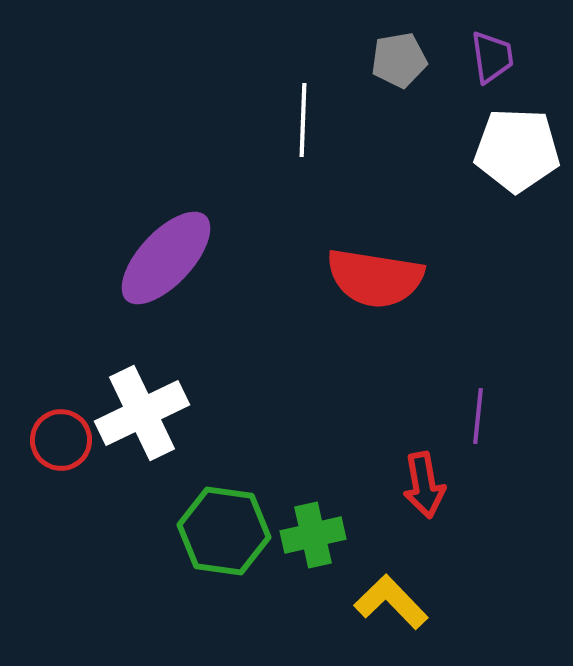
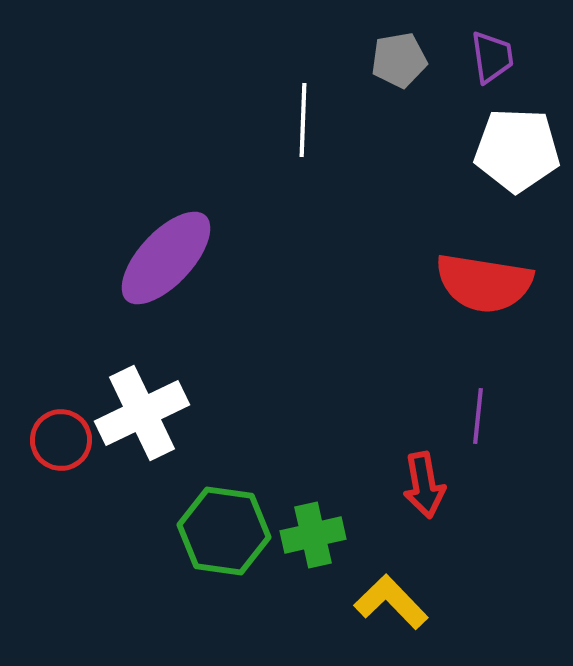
red semicircle: moved 109 px right, 5 px down
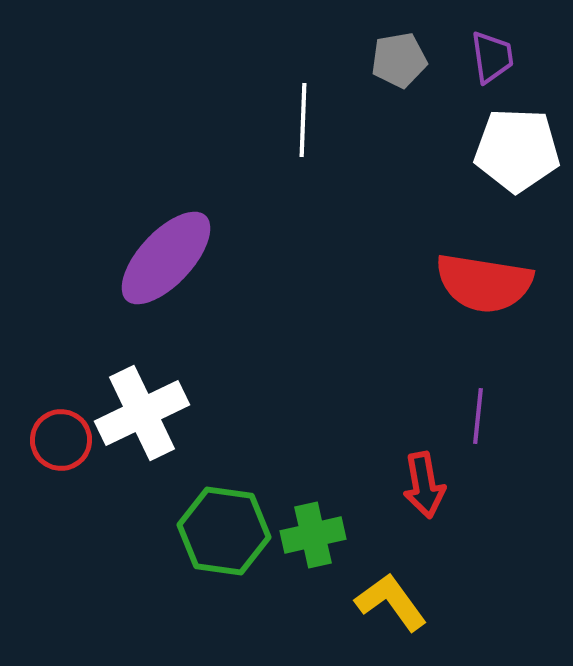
yellow L-shape: rotated 8 degrees clockwise
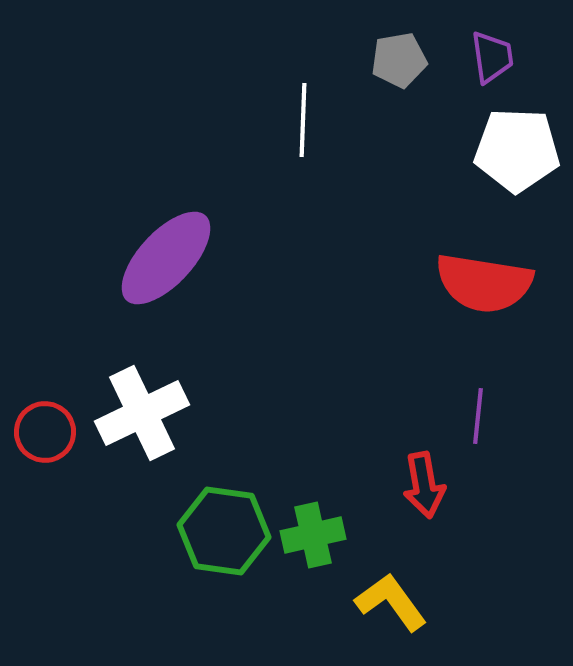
red circle: moved 16 px left, 8 px up
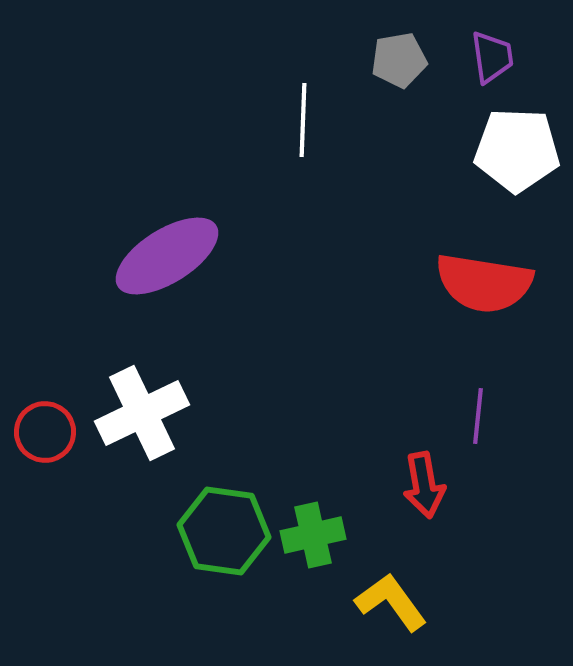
purple ellipse: moved 1 px right, 2 px up; rotated 15 degrees clockwise
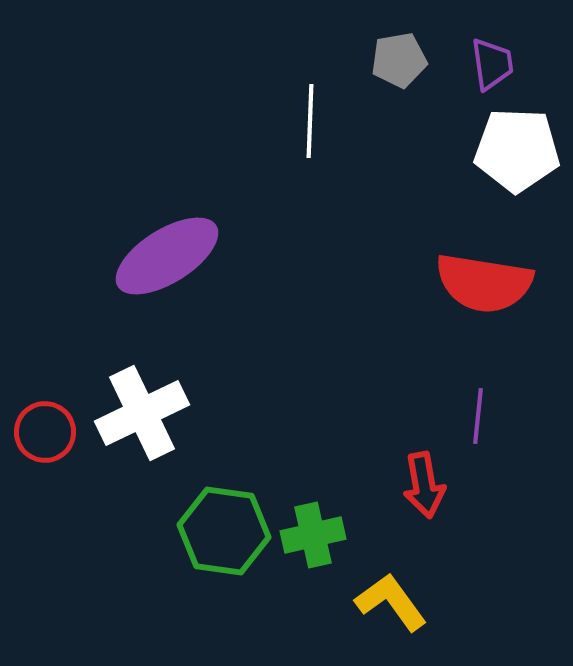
purple trapezoid: moved 7 px down
white line: moved 7 px right, 1 px down
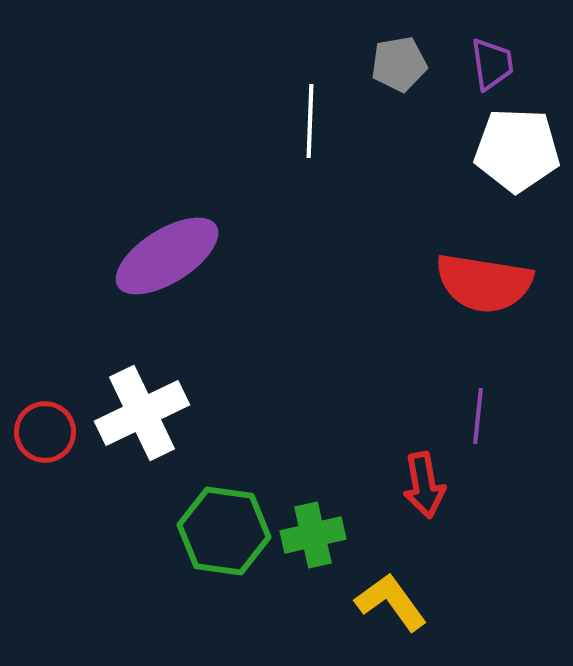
gray pentagon: moved 4 px down
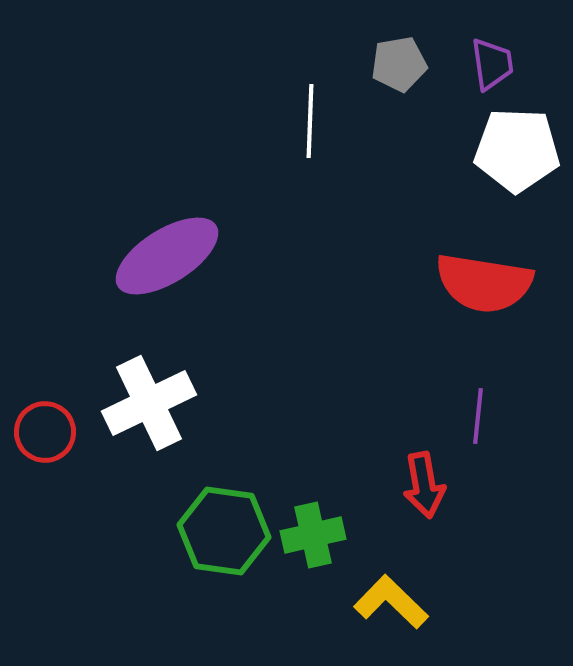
white cross: moved 7 px right, 10 px up
yellow L-shape: rotated 10 degrees counterclockwise
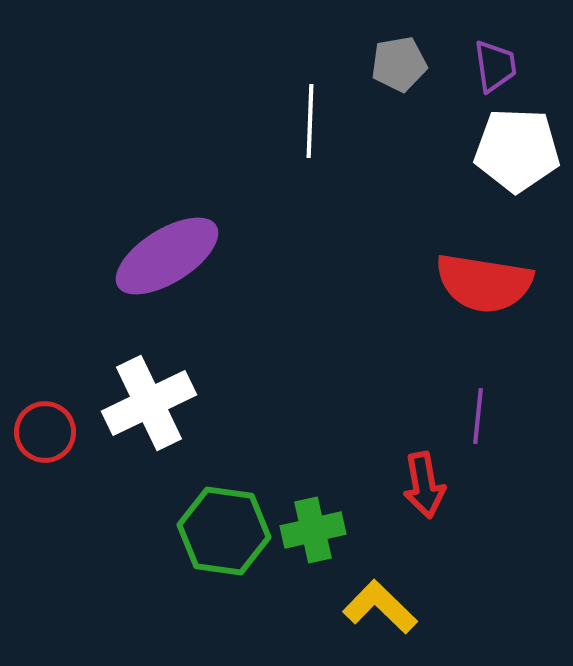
purple trapezoid: moved 3 px right, 2 px down
green cross: moved 5 px up
yellow L-shape: moved 11 px left, 5 px down
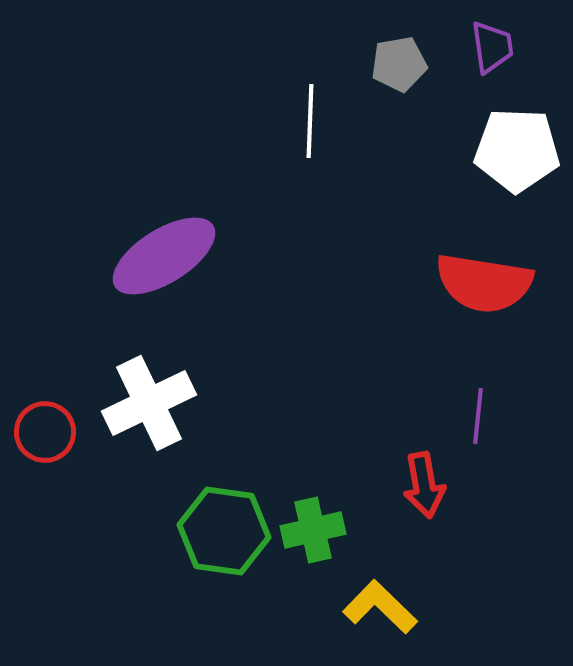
purple trapezoid: moved 3 px left, 19 px up
purple ellipse: moved 3 px left
